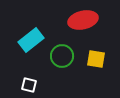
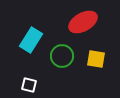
red ellipse: moved 2 px down; rotated 16 degrees counterclockwise
cyan rectangle: rotated 20 degrees counterclockwise
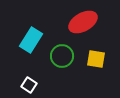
white square: rotated 21 degrees clockwise
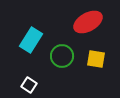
red ellipse: moved 5 px right
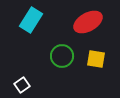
cyan rectangle: moved 20 px up
white square: moved 7 px left; rotated 21 degrees clockwise
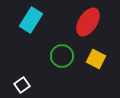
red ellipse: rotated 28 degrees counterclockwise
yellow square: rotated 18 degrees clockwise
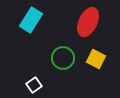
red ellipse: rotated 8 degrees counterclockwise
green circle: moved 1 px right, 2 px down
white square: moved 12 px right
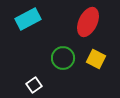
cyan rectangle: moved 3 px left, 1 px up; rotated 30 degrees clockwise
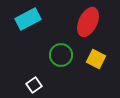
green circle: moved 2 px left, 3 px up
